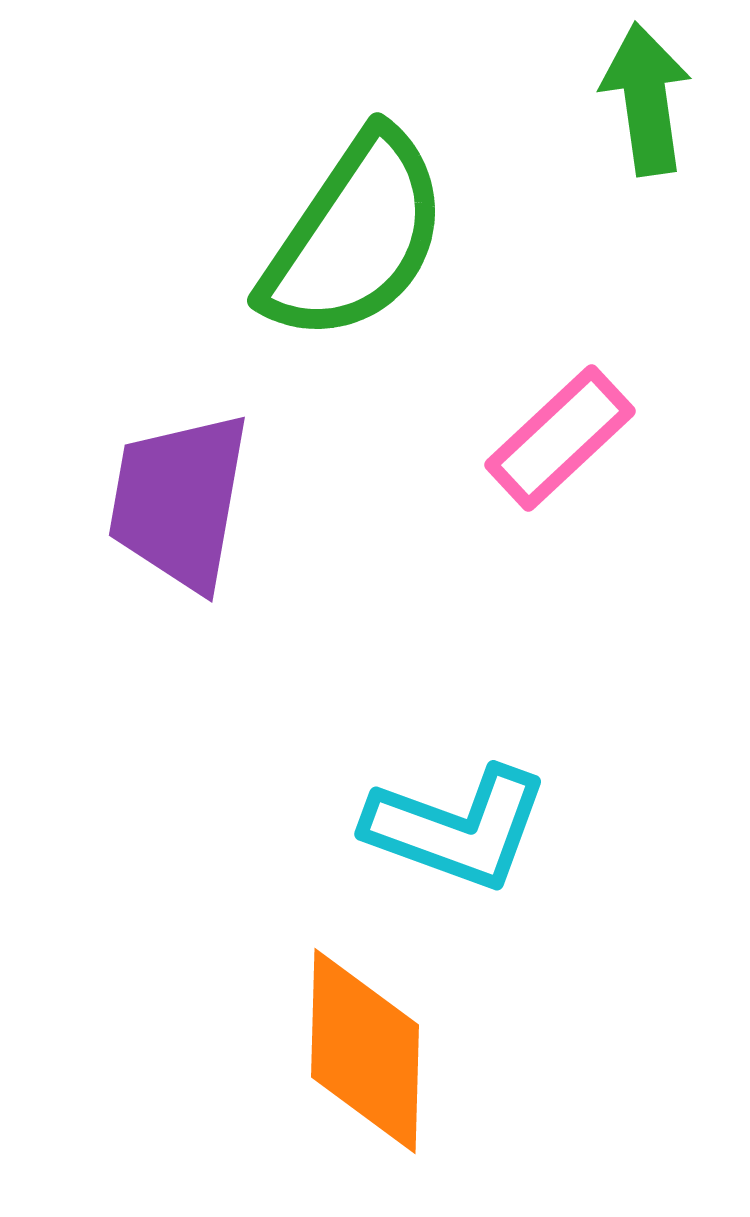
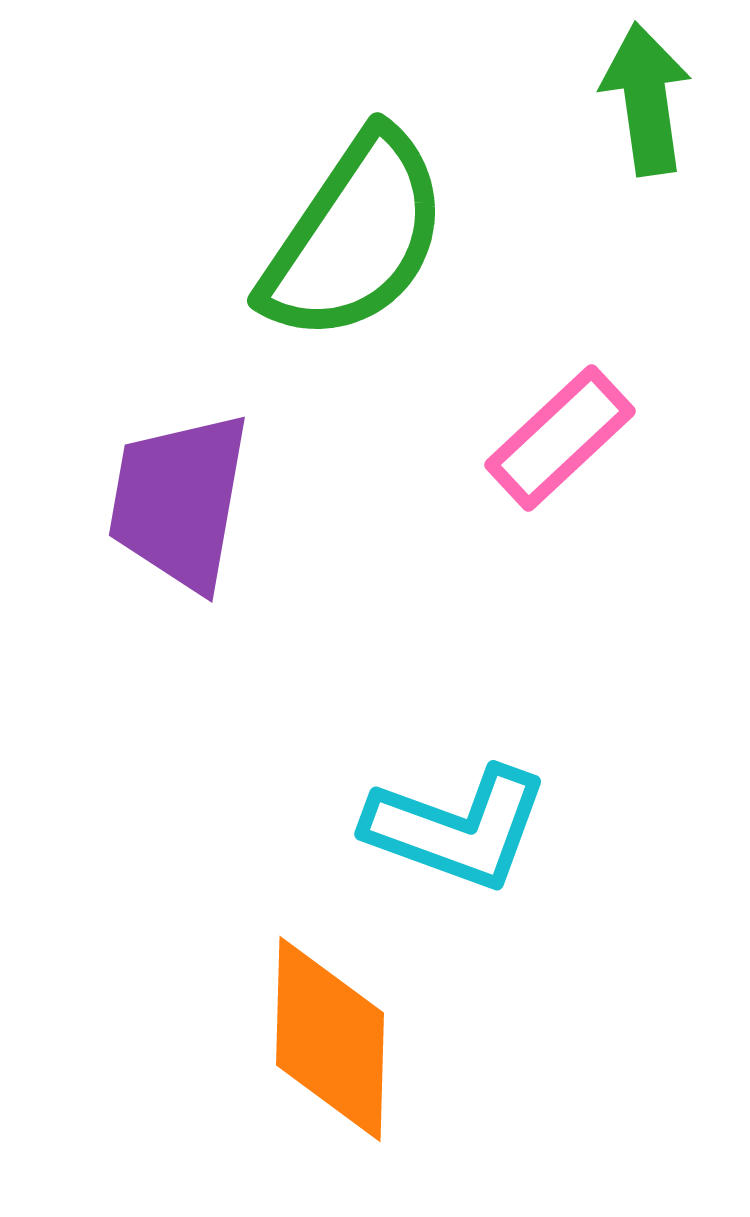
orange diamond: moved 35 px left, 12 px up
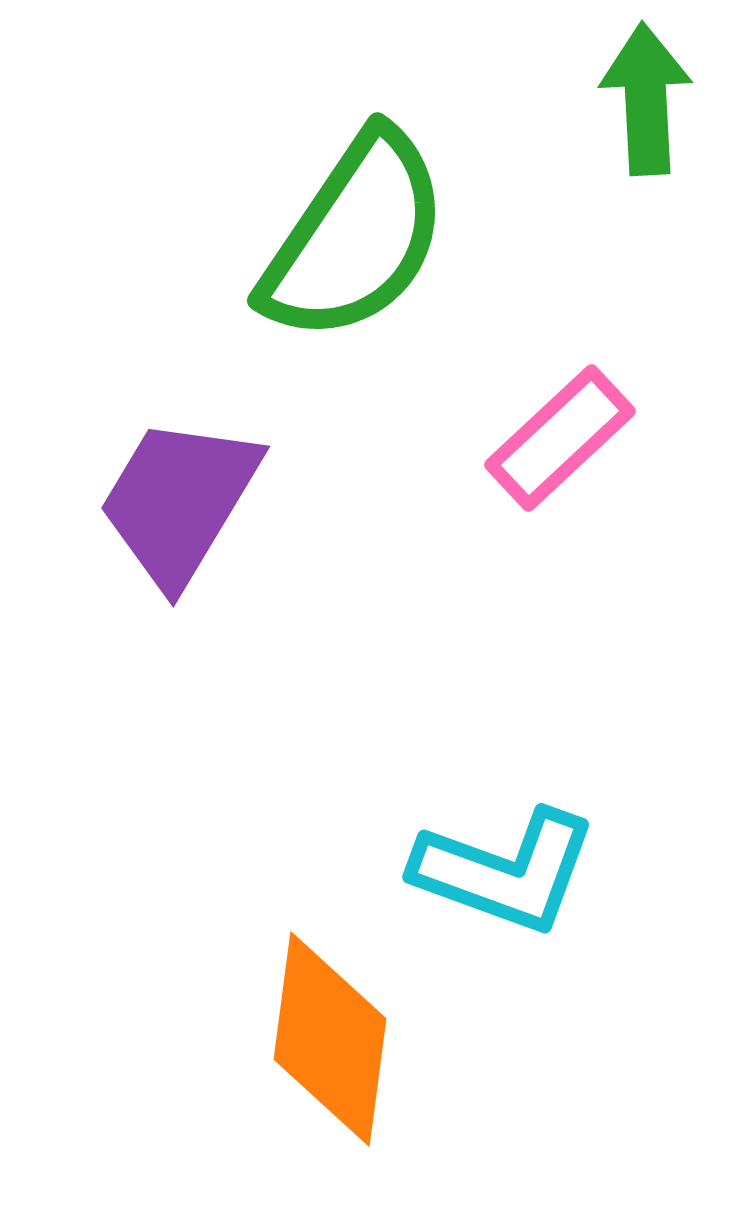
green arrow: rotated 5 degrees clockwise
purple trapezoid: rotated 21 degrees clockwise
cyan L-shape: moved 48 px right, 43 px down
orange diamond: rotated 6 degrees clockwise
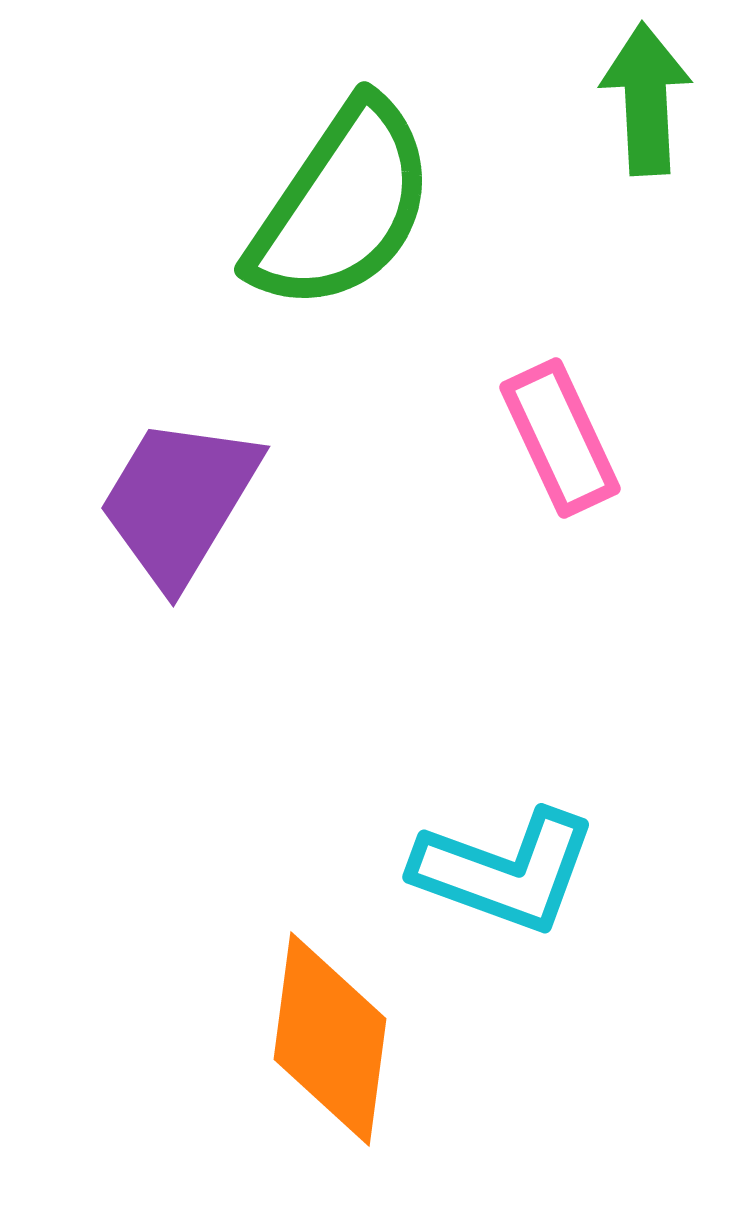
green semicircle: moved 13 px left, 31 px up
pink rectangle: rotated 72 degrees counterclockwise
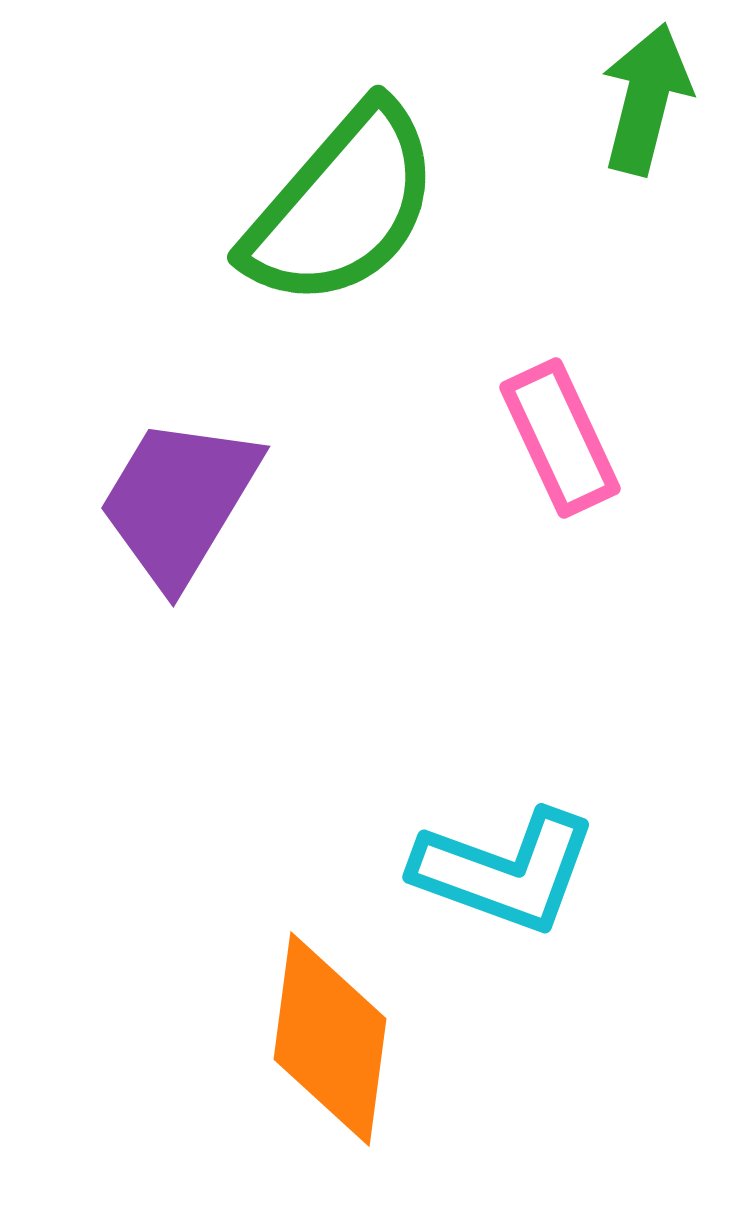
green arrow: rotated 17 degrees clockwise
green semicircle: rotated 7 degrees clockwise
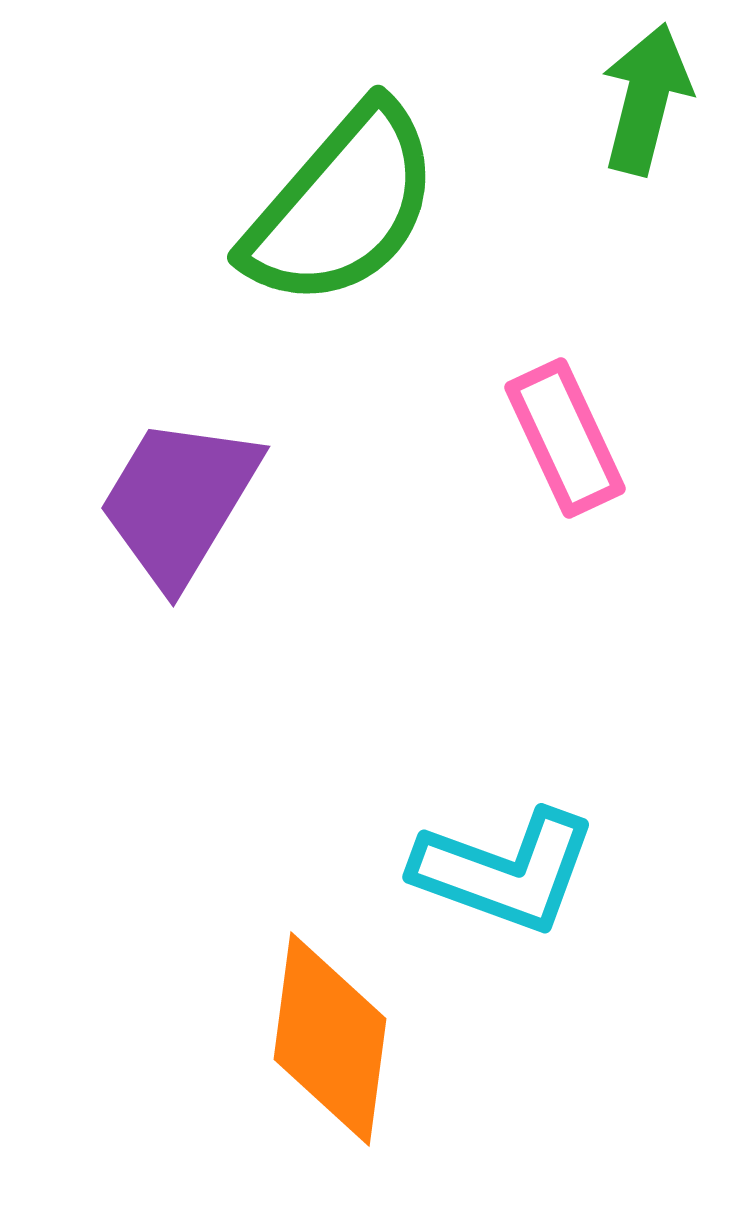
pink rectangle: moved 5 px right
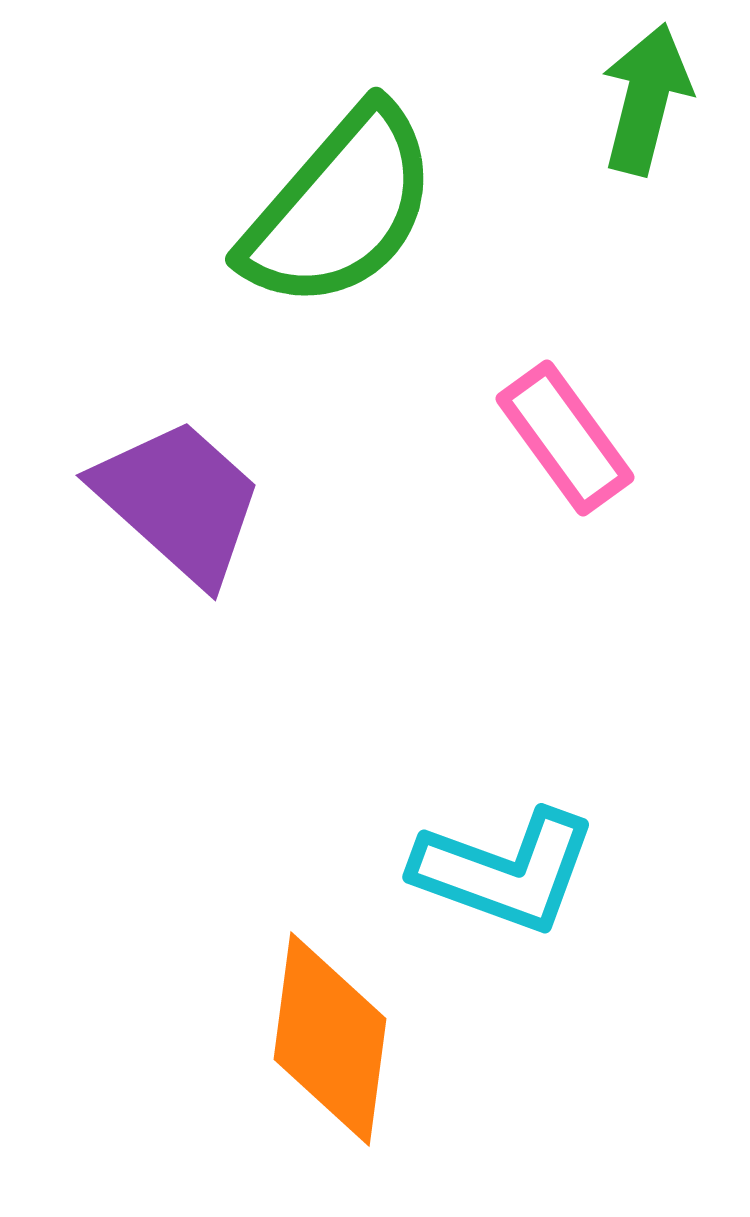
green semicircle: moved 2 px left, 2 px down
pink rectangle: rotated 11 degrees counterclockwise
purple trapezoid: rotated 101 degrees clockwise
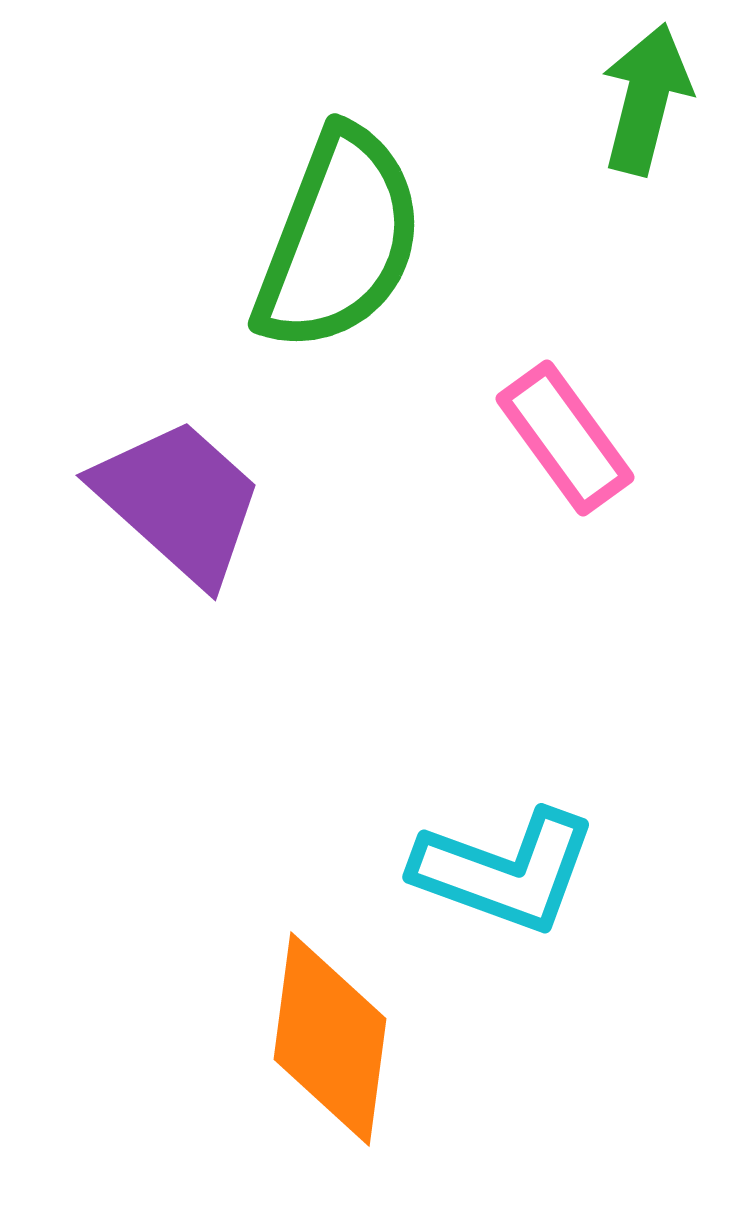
green semicircle: moved 1 px left, 32 px down; rotated 20 degrees counterclockwise
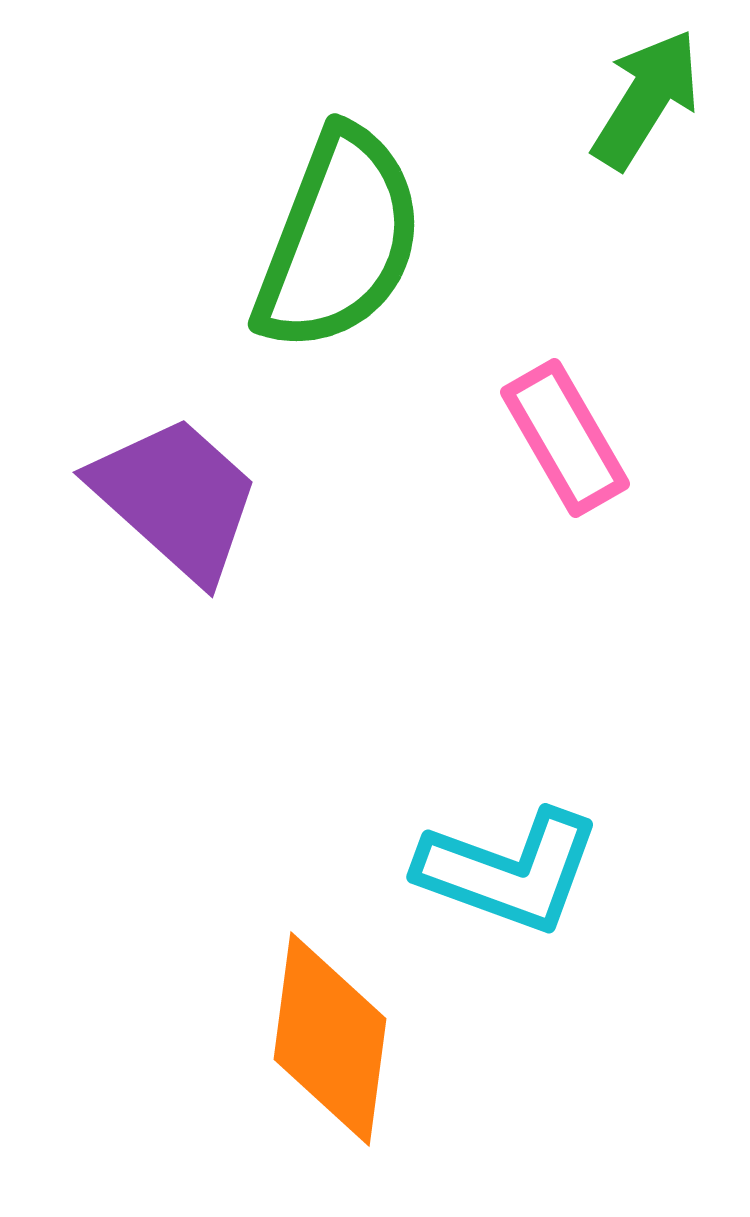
green arrow: rotated 18 degrees clockwise
pink rectangle: rotated 6 degrees clockwise
purple trapezoid: moved 3 px left, 3 px up
cyan L-shape: moved 4 px right
